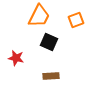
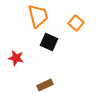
orange trapezoid: moved 1 px left; rotated 40 degrees counterclockwise
orange square: moved 3 px down; rotated 28 degrees counterclockwise
brown rectangle: moved 6 px left, 9 px down; rotated 21 degrees counterclockwise
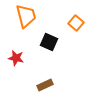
orange trapezoid: moved 12 px left
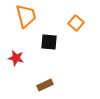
black square: rotated 18 degrees counterclockwise
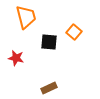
orange trapezoid: moved 1 px down
orange square: moved 2 px left, 9 px down
brown rectangle: moved 4 px right, 3 px down
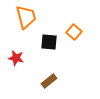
brown rectangle: moved 7 px up; rotated 14 degrees counterclockwise
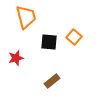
orange square: moved 5 px down
red star: rotated 28 degrees counterclockwise
brown rectangle: moved 3 px right
